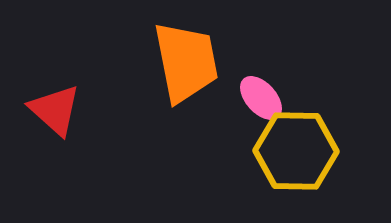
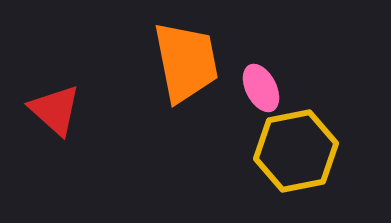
pink ellipse: moved 10 px up; rotated 15 degrees clockwise
yellow hexagon: rotated 12 degrees counterclockwise
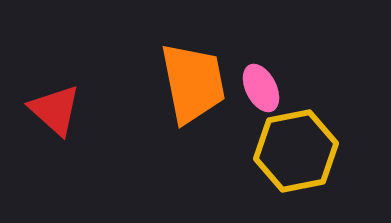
orange trapezoid: moved 7 px right, 21 px down
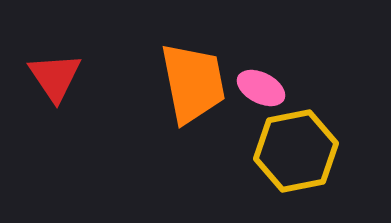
pink ellipse: rotated 36 degrees counterclockwise
red triangle: moved 33 px up; rotated 14 degrees clockwise
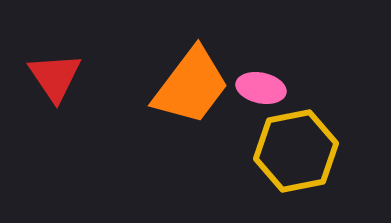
orange trapezoid: moved 2 px left, 3 px down; rotated 48 degrees clockwise
pink ellipse: rotated 15 degrees counterclockwise
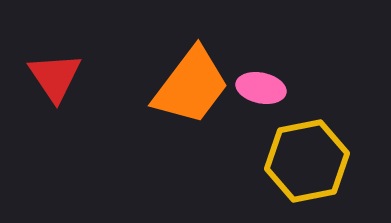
yellow hexagon: moved 11 px right, 10 px down
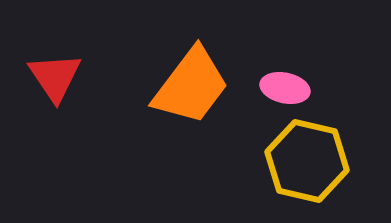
pink ellipse: moved 24 px right
yellow hexagon: rotated 24 degrees clockwise
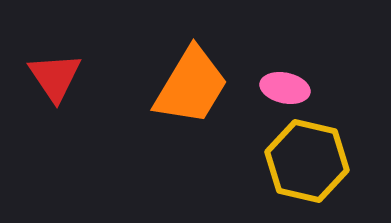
orange trapezoid: rotated 6 degrees counterclockwise
